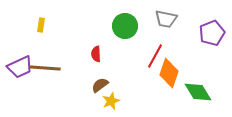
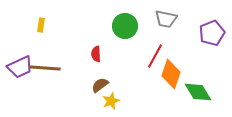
orange diamond: moved 2 px right, 1 px down
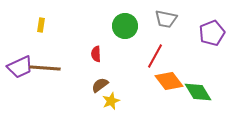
orange diamond: moved 2 px left, 7 px down; rotated 56 degrees counterclockwise
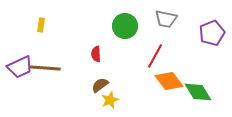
yellow star: moved 1 px left, 1 px up
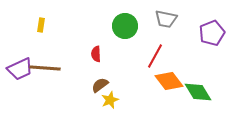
purple trapezoid: moved 2 px down
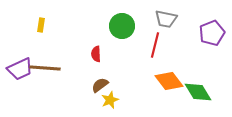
green circle: moved 3 px left
red line: moved 11 px up; rotated 15 degrees counterclockwise
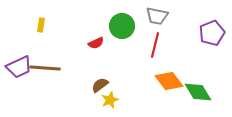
gray trapezoid: moved 9 px left, 3 px up
red semicircle: moved 11 px up; rotated 112 degrees counterclockwise
purple trapezoid: moved 1 px left, 2 px up
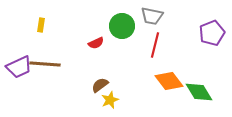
gray trapezoid: moved 5 px left
brown line: moved 4 px up
green diamond: moved 1 px right
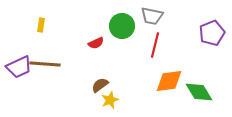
orange diamond: rotated 60 degrees counterclockwise
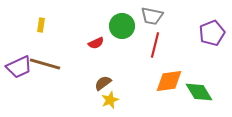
brown line: rotated 12 degrees clockwise
brown semicircle: moved 3 px right, 2 px up
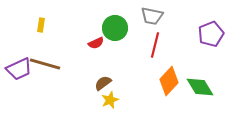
green circle: moved 7 px left, 2 px down
purple pentagon: moved 1 px left, 1 px down
purple trapezoid: moved 2 px down
orange diamond: rotated 40 degrees counterclockwise
green diamond: moved 1 px right, 5 px up
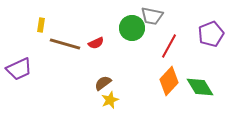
green circle: moved 17 px right
red line: moved 14 px right, 1 px down; rotated 15 degrees clockwise
brown line: moved 20 px right, 20 px up
